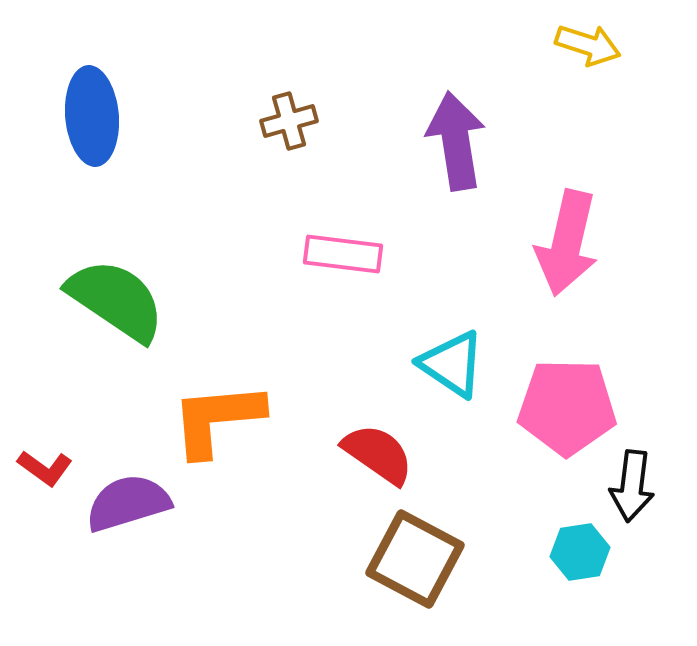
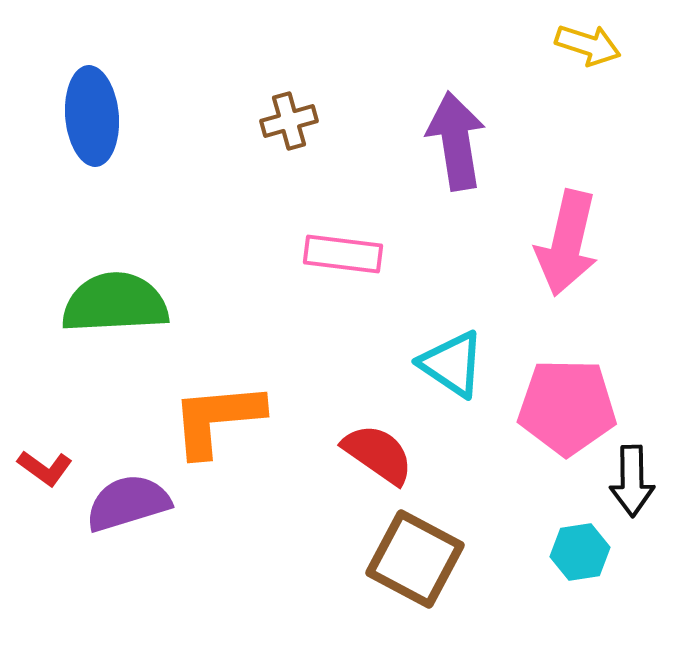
green semicircle: moved 1 px left, 3 px down; rotated 37 degrees counterclockwise
black arrow: moved 5 px up; rotated 8 degrees counterclockwise
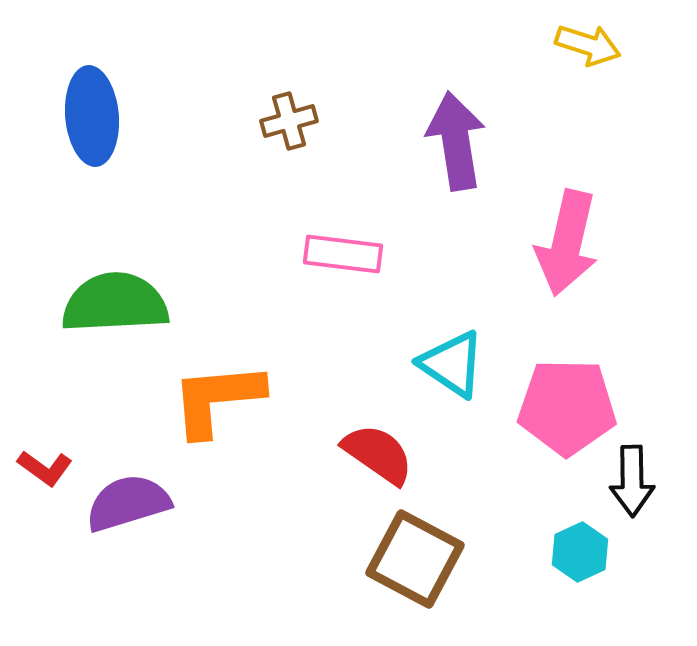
orange L-shape: moved 20 px up
cyan hexagon: rotated 16 degrees counterclockwise
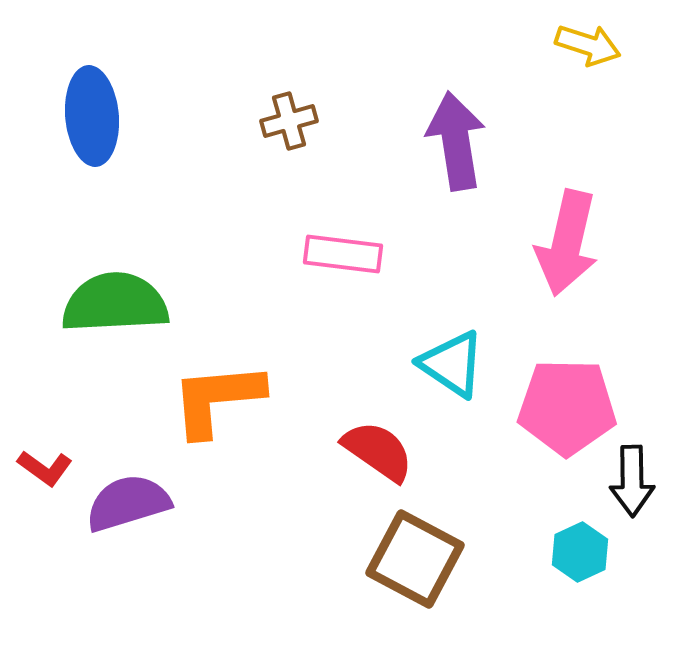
red semicircle: moved 3 px up
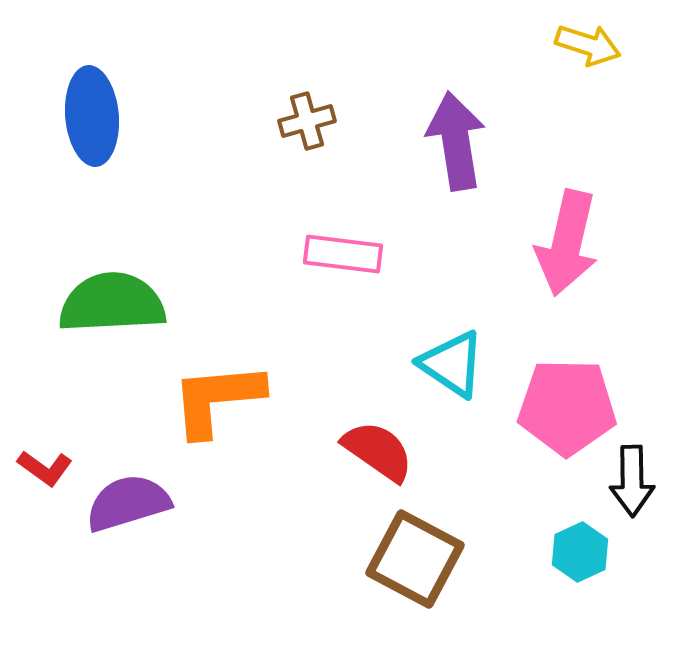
brown cross: moved 18 px right
green semicircle: moved 3 px left
